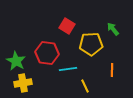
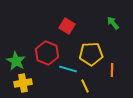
green arrow: moved 6 px up
yellow pentagon: moved 10 px down
red hexagon: rotated 15 degrees clockwise
cyan line: rotated 24 degrees clockwise
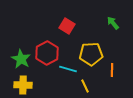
red hexagon: rotated 10 degrees clockwise
green star: moved 5 px right, 2 px up
yellow cross: moved 2 px down; rotated 12 degrees clockwise
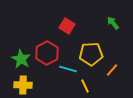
orange line: rotated 40 degrees clockwise
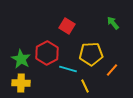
yellow cross: moved 2 px left, 2 px up
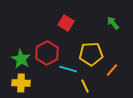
red square: moved 1 px left, 3 px up
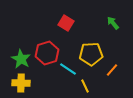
red hexagon: rotated 10 degrees clockwise
cyan line: rotated 18 degrees clockwise
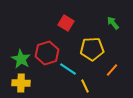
yellow pentagon: moved 1 px right, 5 px up
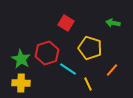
green arrow: rotated 40 degrees counterclockwise
yellow pentagon: moved 2 px left, 1 px up; rotated 20 degrees clockwise
yellow line: moved 3 px right, 2 px up
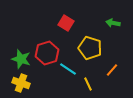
green star: rotated 12 degrees counterclockwise
yellow cross: rotated 18 degrees clockwise
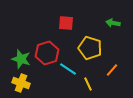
red square: rotated 28 degrees counterclockwise
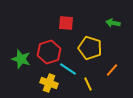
red hexagon: moved 2 px right, 1 px up
yellow cross: moved 28 px right
